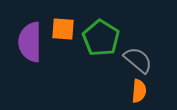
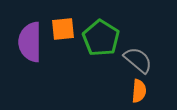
orange square: rotated 10 degrees counterclockwise
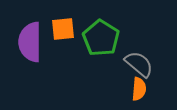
gray semicircle: moved 1 px right, 4 px down
orange semicircle: moved 2 px up
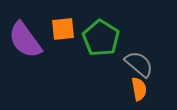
purple semicircle: moved 5 px left, 2 px up; rotated 36 degrees counterclockwise
orange semicircle: rotated 15 degrees counterclockwise
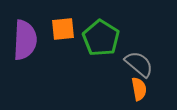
purple semicircle: rotated 141 degrees counterclockwise
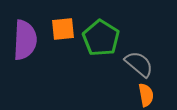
orange semicircle: moved 7 px right, 6 px down
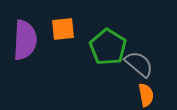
green pentagon: moved 7 px right, 9 px down
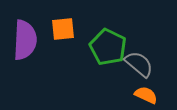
green pentagon: rotated 6 degrees counterclockwise
orange semicircle: rotated 55 degrees counterclockwise
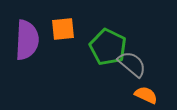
purple semicircle: moved 2 px right
gray semicircle: moved 7 px left
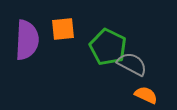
gray semicircle: rotated 12 degrees counterclockwise
